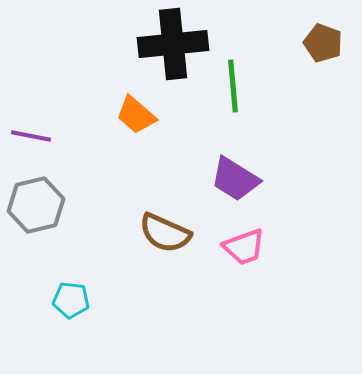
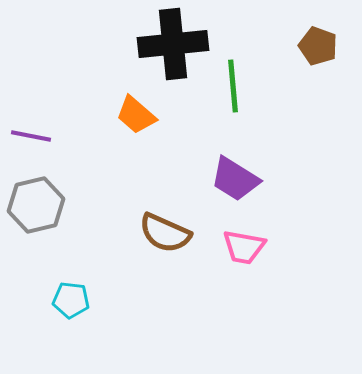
brown pentagon: moved 5 px left, 3 px down
pink trapezoid: rotated 30 degrees clockwise
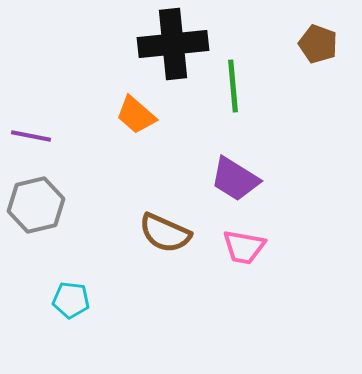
brown pentagon: moved 2 px up
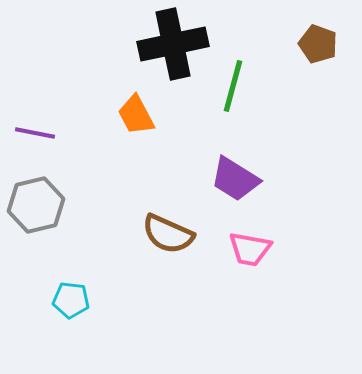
black cross: rotated 6 degrees counterclockwise
green line: rotated 20 degrees clockwise
orange trapezoid: rotated 21 degrees clockwise
purple line: moved 4 px right, 3 px up
brown semicircle: moved 3 px right, 1 px down
pink trapezoid: moved 6 px right, 2 px down
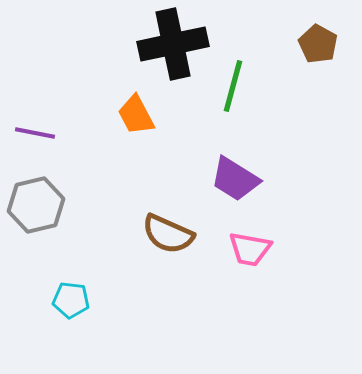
brown pentagon: rotated 9 degrees clockwise
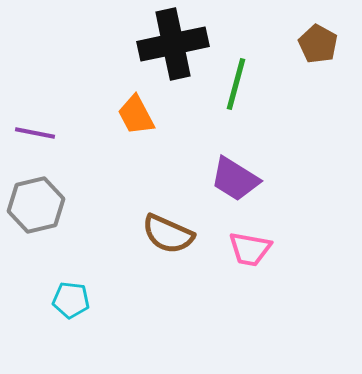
green line: moved 3 px right, 2 px up
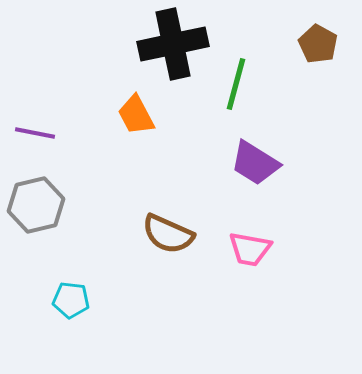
purple trapezoid: moved 20 px right, 16 px up
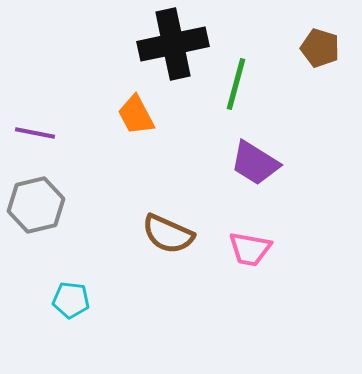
brown pentagon: moved 2 px right, 4 px down; rotated 12 degrees counterclockwise
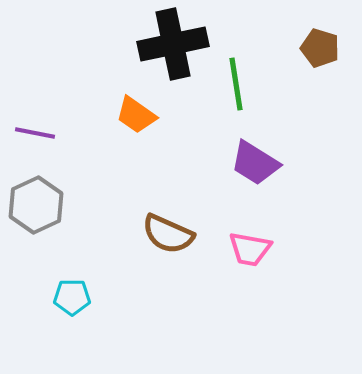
green line: rotated 24 degrees counterclockwise
orange trapezoid: rotated 27 degrees counterclockwise
gray hexagon: rotated 12 degrees counterclockwise
cyan pentagon: moved 1 px right, 3 px up; rotated 6 degrees counterclockwise
